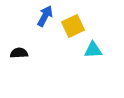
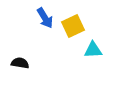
blue arrow: moved 2 px down; rotated 120 degrees clockwise
black semicircle: moved 1 px right, 10 px down; rotated 12 degrees clockwise
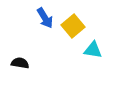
yellow square: rotated 15 degrees counterclockwise
cyan triangle: rotated 12 degrees clockwise
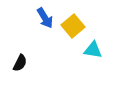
black semicircle: rotated 108 degrees clockwise
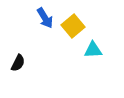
cyan triangle: rotated 12 degrees counterclockwise
black semicircle: moved 2 px left
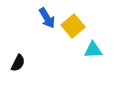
blue arrow: moved 2 px right
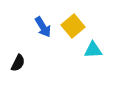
blue arrow: moved 4 px left, 9 px down
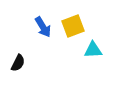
yellow square: rotated 20 degrees clockwise
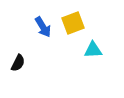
yellow square: moved 3 px up
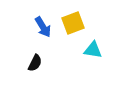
cyan triangle: rotated 12 degrees clockwise
black semicircle: moved 17 px right
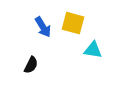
yellow square: rotated 35 degrees clockwise
black semicircle: moved 4 px left, 2 px down
